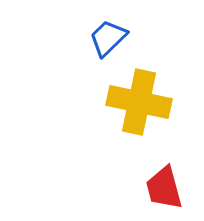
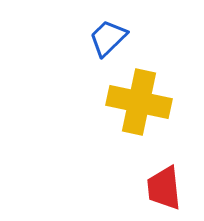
red trapezoid: rotated 9 degrees clockwise
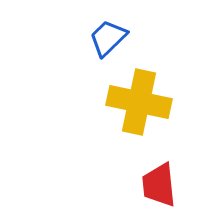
red trapezoid: moved 5 px left, 3 px up
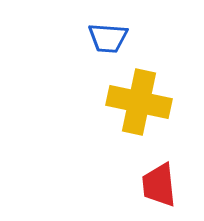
blue trapezoid: rotated 132 degrees counterclockwise
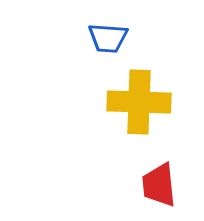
yellow cross: rotated 10 degrees counterclockwise
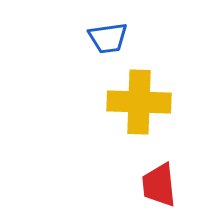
blue trapezoid: rotated 12 degrees counterclockwise
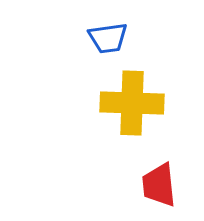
yellow cross: moved 7 px left, 1 px down
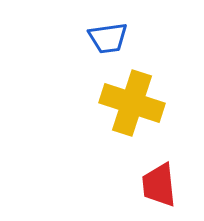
yellow cross: rotated 16 degrees clockwise
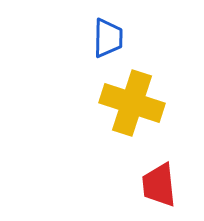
blue trapezoid: rotated 81 degrees counterclockwise
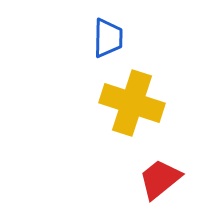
red trapezoid: moved 1 px right, 6 px up; rotated 57 degrees clockwise
